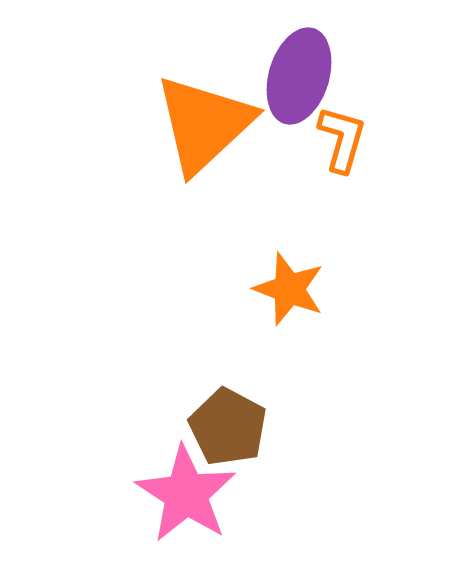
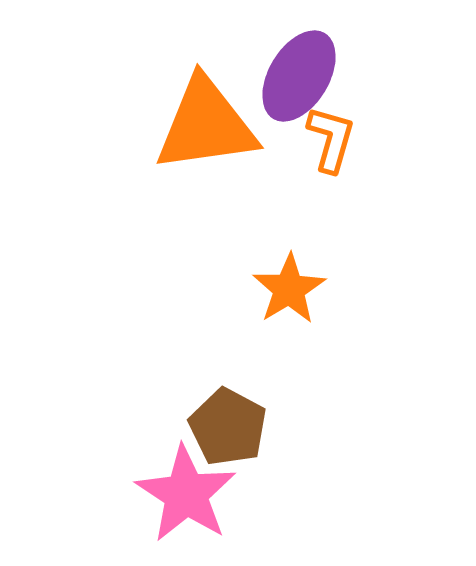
purple ellipse: rotated 14 degrees clockwise
orange triangle: moved 2 px right, 1 px down; rotated 35 degrees clockwise
orange L-shape: moved 11 px left
orange star: rotated 20 degrees clockwise
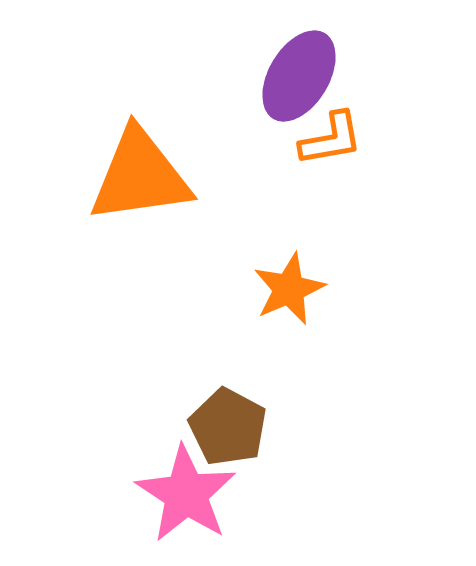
orange triangle: moved 66 px left, 51 px down
orange L-shape: rotated 64 degrees clockwise
orange star: rotated 8 degrees clockwise
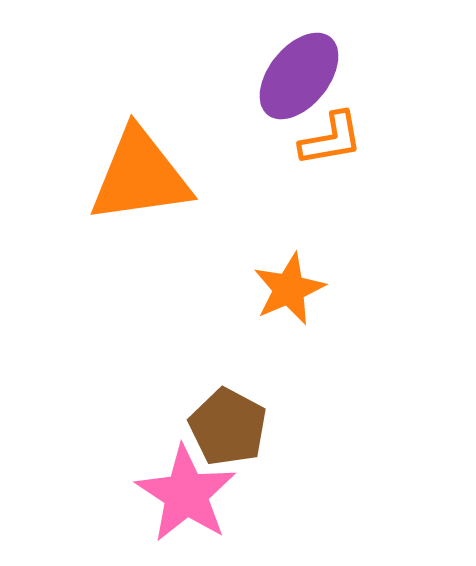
purple ellipse: rotated 8 degrees clockwise
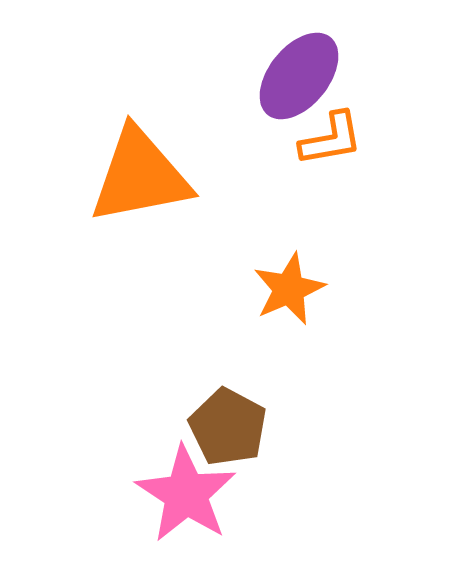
orange triangle: rotated 3 degrees counterclockwise
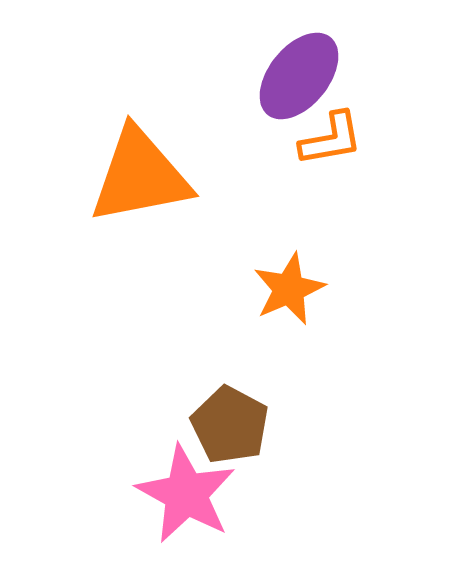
brown pentagon: moved 2 px right, 2 px up
pink star: rotated 4 degrees counterclockwise
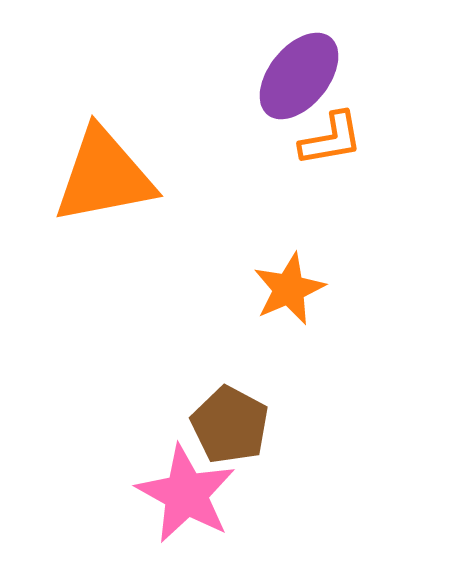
orange triangle: moved 36 px left
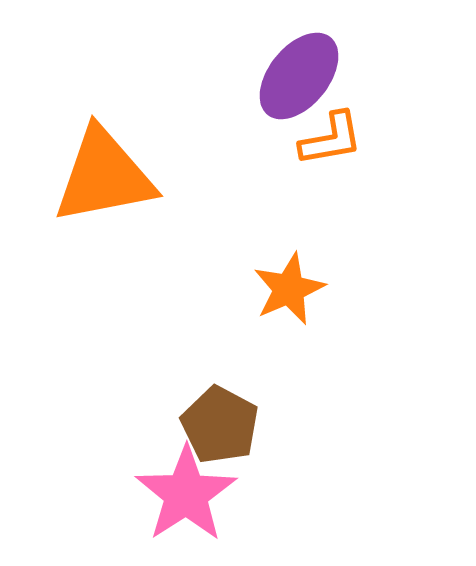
brown pentagon: moved 10 px left
pink star: rotated 10 degrees clockwise
